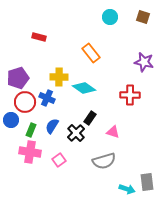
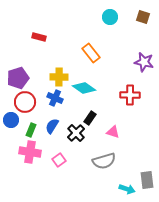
blue cross: moved 8 px right
gray rectangle: moved 2 px up
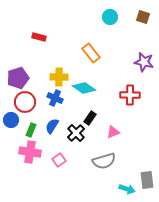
pink triangle: rotated 40 degrees counterclockwise
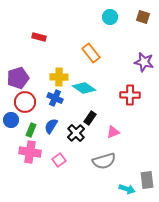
blue semicircle: moved 1 px left
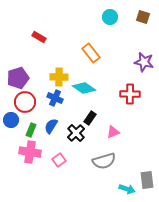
red rectangle: rotated 16 degrees clockwise
red cross: moved 1 px up
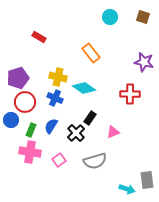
yellow cross: moved 1 px left; rotated 12 degrees clockwise
gray semicircle: moved 9 px left
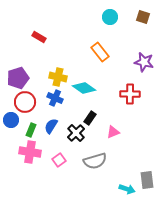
orange rectangle: moved 9 px right, 1 px up
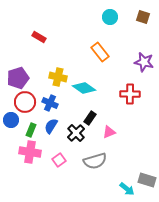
blue cross: moved 5 px left, 5 px down
pink triangle: moved 4 px left
gray rectangle: rotated 66 degrees counterclockwise
cyan arrow: rotated 21 degrees clockwise
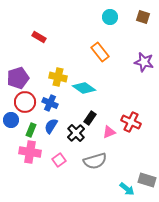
red cross: moved 1 px right, 28 px down; rotated 24 degrees clockwise
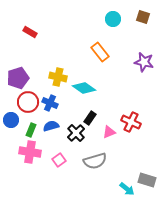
cyan circle: moved 3 px right, 2 px down
red rectangle: moved 9 px left, 5 px up
red circle: moved 3 px right
blue semicircle: rotated 42 degrees clockwise
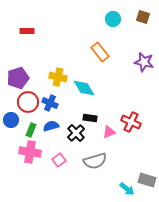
red rectangle: moved 3 px left, 1 px up; rotated 32 degrees counterclockwise
cyan diamond: rotated 25 degrees clockwise
black rectangle: rotated 64 degrees clockwise
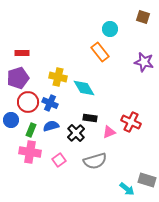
cyan circle: moved 3 px left, 10 px down
red rectangle: moved 5 px left, 22 px down
